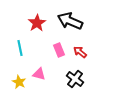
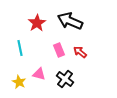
black cross: moved 10 px left
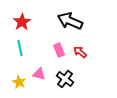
red star: moved 15 px left, 1 px up
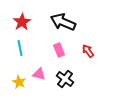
black arrow: moved 7 px left, 1 px down
red arrow: moved 8 px right, 1 px up; rotated 16 degrees clockwise
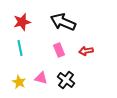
red star: rotated 18 degrees clockwise
red arrow: moved 2 px left; rotated 64 degrees counterclockwise
pink triangle: moved 2 px right, 4 px down
black cross: moved 1 px right, 1 px down
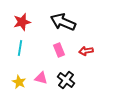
cyan line: rotated 21 degrees clockwise
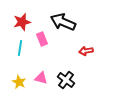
pink rectangle: moved 17 px left, 11 px up
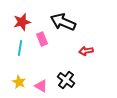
pink triangle: moved 8 px down; rotated 16 degrees clockwise
